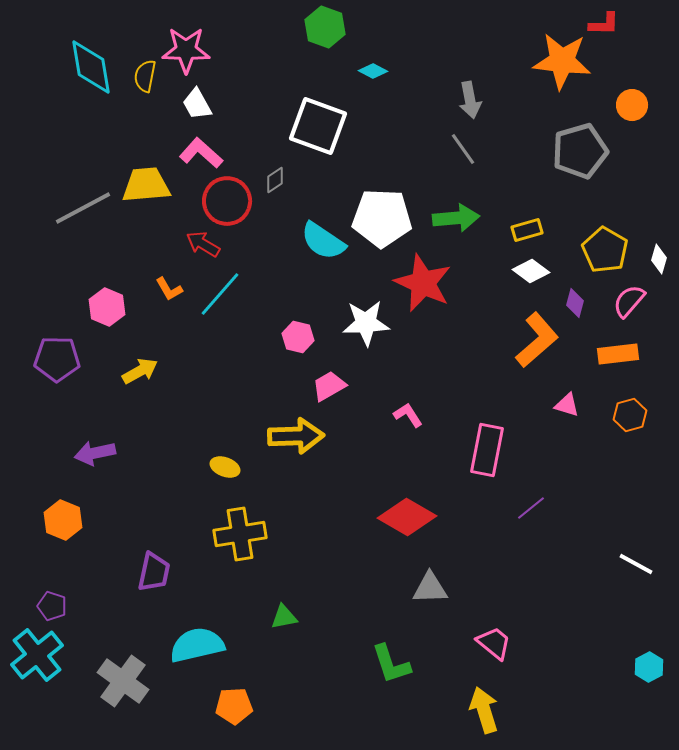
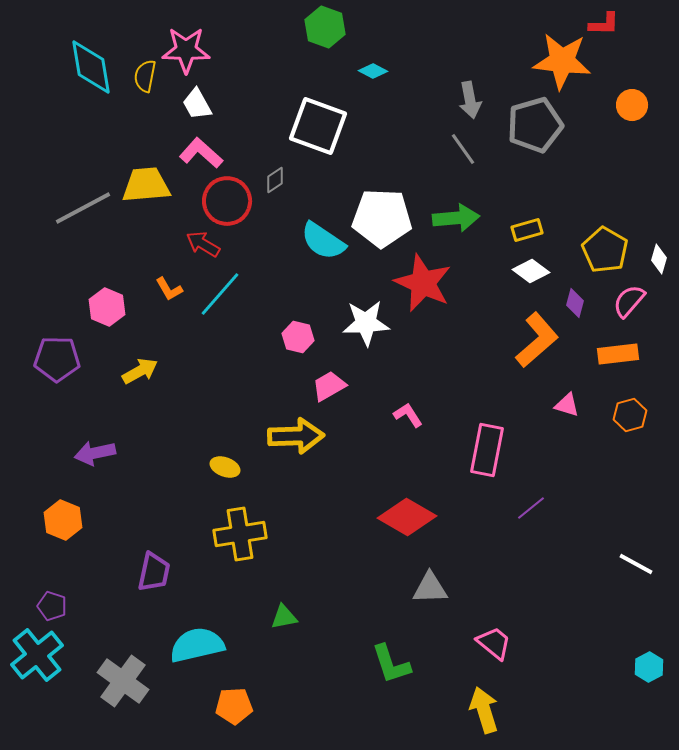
gray pentagon at (580, 151): moved 45 px left, 26 px up
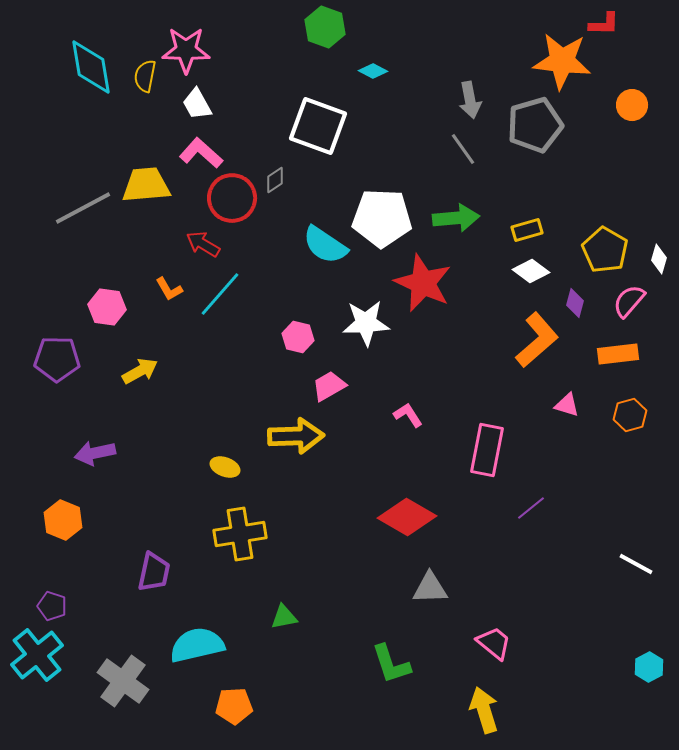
red circle at (227, 201): moved 5 px right, 3 px up
cyan semicircle at (323, 241): moved 2 px right, 4 px down
pink hexagon at (107, 307): rotated 15 degrees counterclockwise
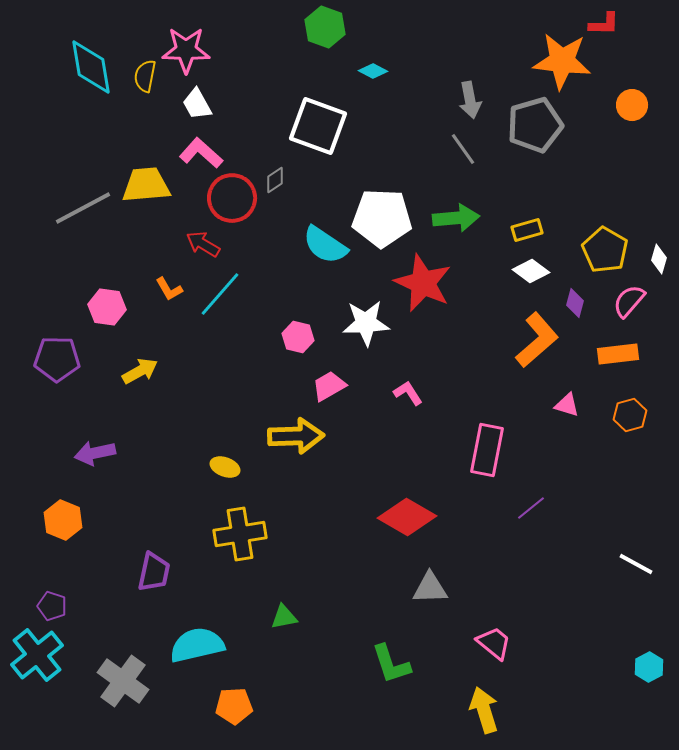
pink L-shape at (408, 415): moved 22 px up
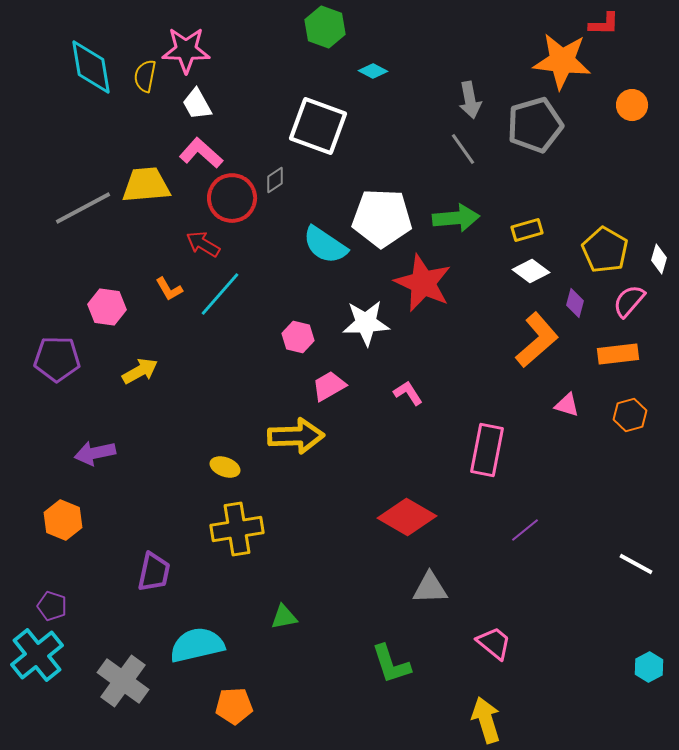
purple line at (531, 508): moved 6 px left, 22 px down
yellow cross at (240, 534): moved 3 px left, 5 px up
yellow arrow at (484, 710): moved 2 px right, 10 px down
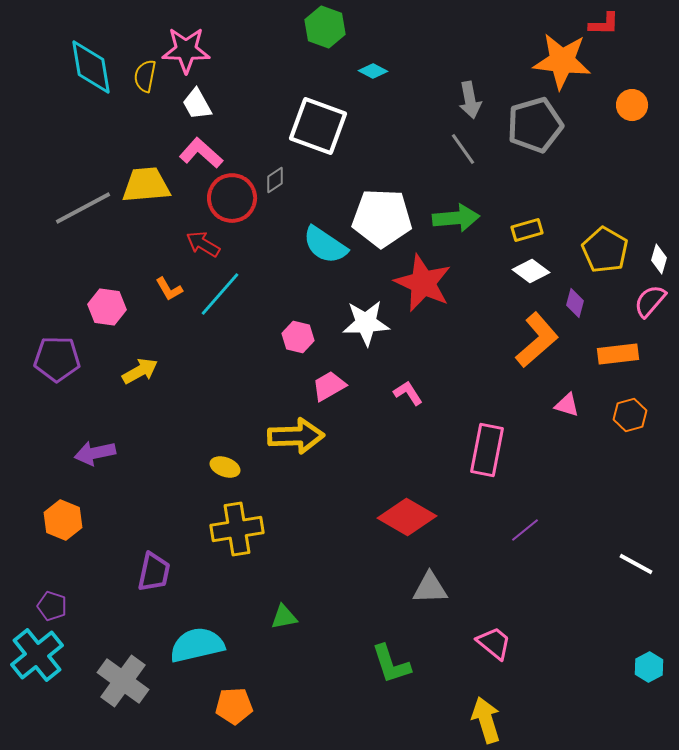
pink semicircle at (629, 301): moved 21 px right
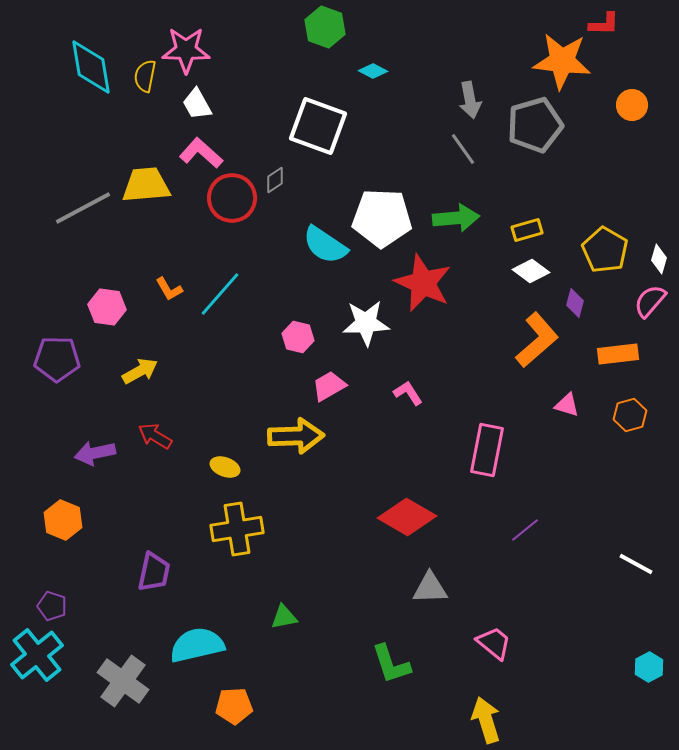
red arrow at (203, 244): moved 48 px left, 192 px down
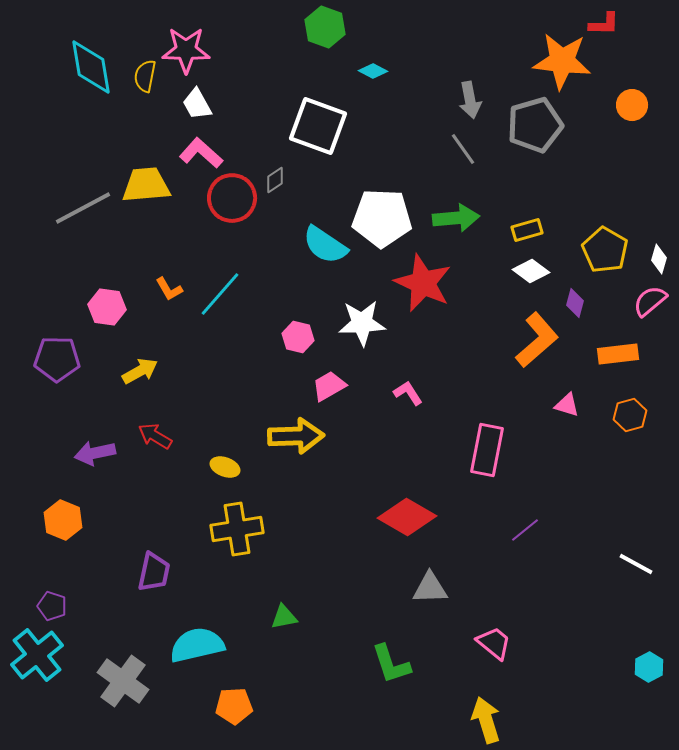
pink semicircle at (650, 301): rotated 9 degrees clockwise
white star at (366, 323): moved 4 px left
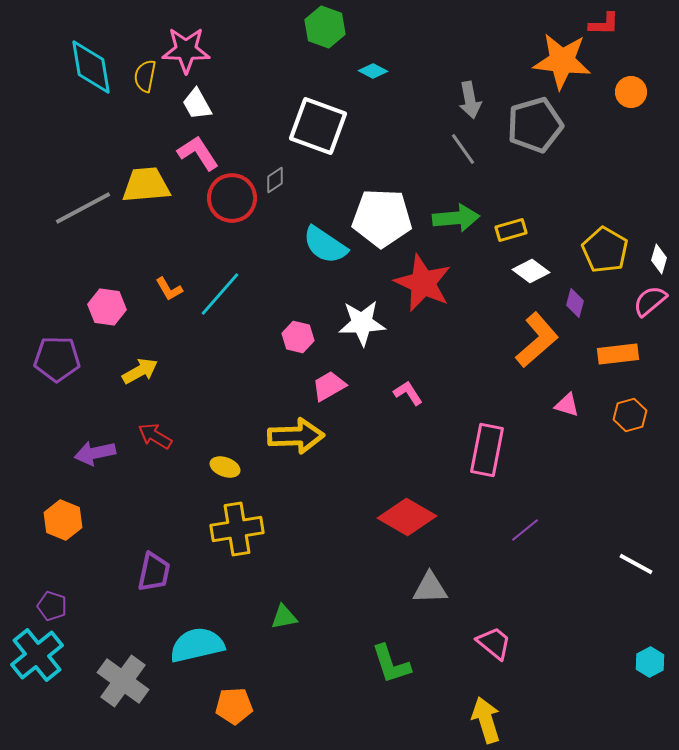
orange circle at (632, 105): moved 1 px left, 13 px up
pink L-shape at (201, 153): moved 3 px left; rotated 15 degrees clockwise
yellow rectangle at (527, 230): moved 16 px left
cyan hexagon at (649, 667): moved 1 px right, 5 px up
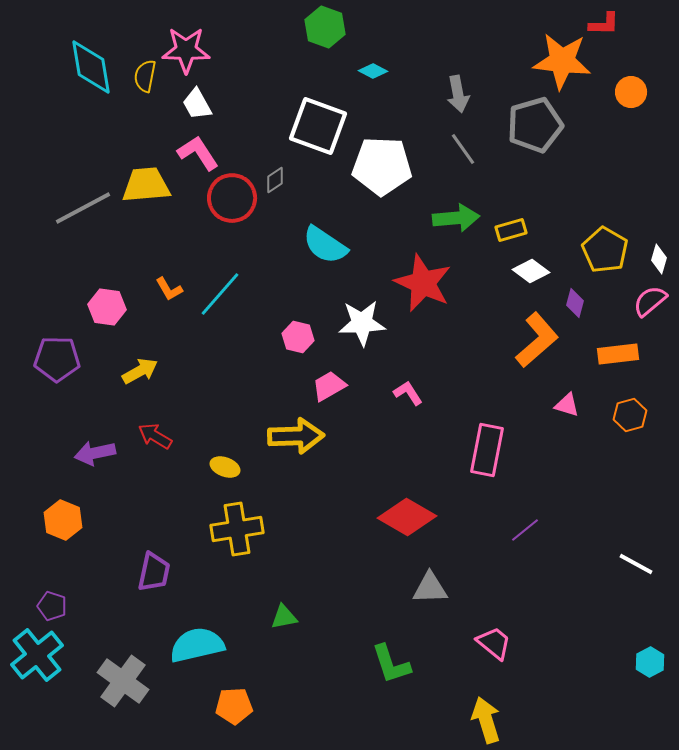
gray arrow at (470, 100): moved 12 px left, 6 px up
white pentagon at (382, 218): moved 52 px up
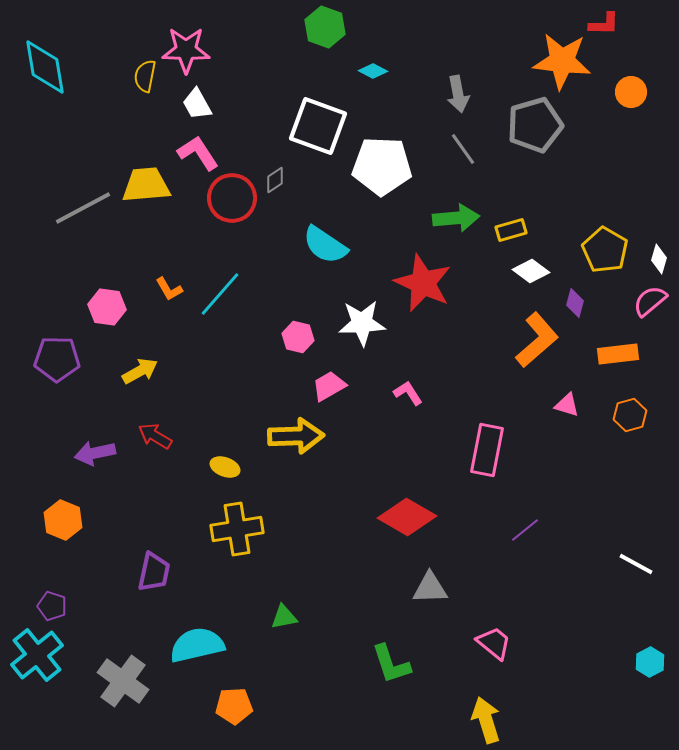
cyan diamond at (91, 67): moved 46 px left
